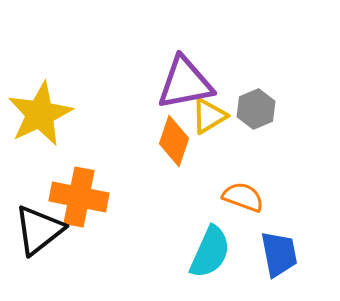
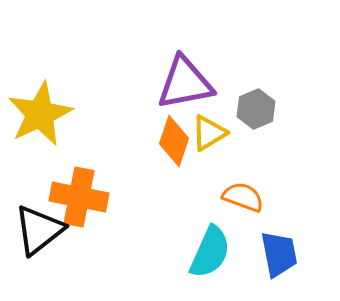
yellow triangle: moved 17 px down
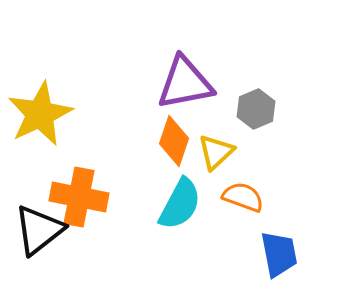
yellow triangle: moved 7 px right, 19 px down; rotated 12 degrees counterclockwise
cyan semicircle: moved 30 px left, 48 px up; rotated 4 degrees clockwise
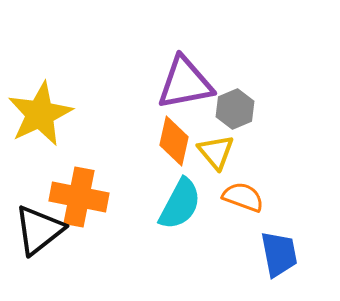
gray hexagon: moved 21 px left
orange diamond: rotated 6 degrees counterclockwise
yellow triangle: rotated 27 degrees counterclockwise
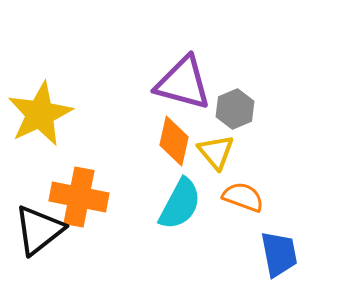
purple triangle: moved 2 px left; rotated 26 degrees clockwise
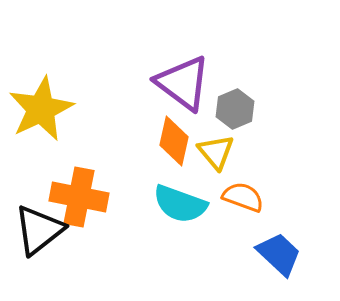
purple triangle: rotated 22 degrees clockwise
yellow star: moved 1 px right, 5 px up
cyan semicircle: rotated 82 degrees clockwise
blue trapezoid: rotated 36 degrees counterclockwise
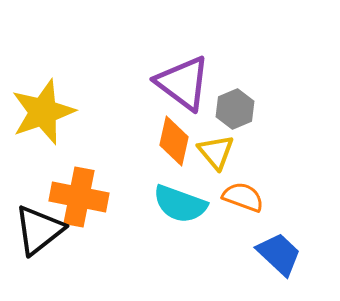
yellow star: moved 2 px right, 3 px down; rotated 6 degrees clockwise
